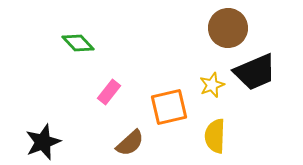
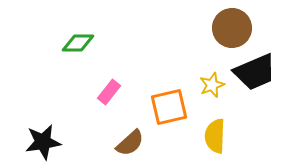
brown circle: moved 4 px right
green diamond: rotated 48 degrees counterclockwise
black star: rotated 12 degrees clockwise
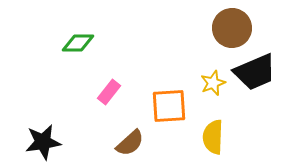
yellow star: moved 1 px right, 2 px up
orange square: moved 1 px up; rotated 9 degrees clockwise
yellow semicircle: moved 2 px left, 1 px down
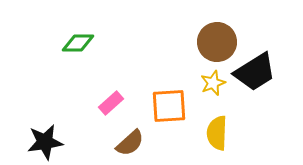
brown circle: moved 15 px left, 14 px down
black trapezoid: rotated 9 degrees counterclockwise
pink rectangle: moved 2 px right, 11 px down; rotated 10 degrees clockwise
yellow semicircle: moved 4 px right, 4 px up
black star: moved 2 px right
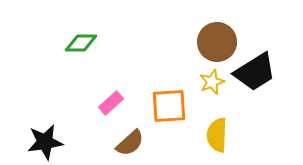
green diamond: moved 3 px right
yellow star: moved 1 px left, 1 px up
yellow semicircle: moved 2 px down
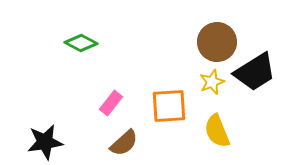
green diamond: rotated 28 degrees clockwise
pink rectangle: rotated 10 degrees counterclockwise
yellow semicircle: moved 4 px up; rotated 24 degrees counterclockwise
brown semicircle: moved 6 px left
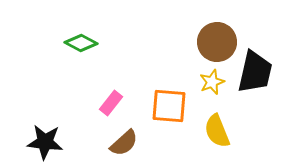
black trapezoid: rotated 45 degrees counterclockwise
orange square: rotated 9 degrees clockwise
black star: rotated 15 degrees clockwise
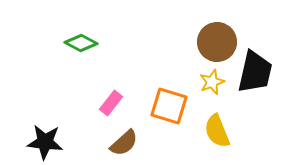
orange square: rotated 12 degrees clockwise
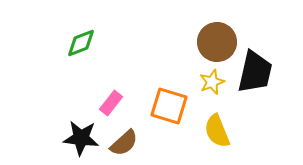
green diamond: rotated 48 degrees counterclockwise
black star: moved 36 px right, 4 px up
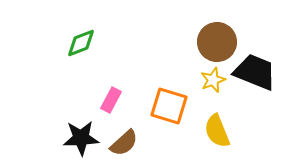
black trapezoid: rotated 81 degrees counterclockwise
yellow star: moved 1 px right, 2 px up
pink rectangle: moved 3 px up; rotated 10 degrees counterclockwise
black star: rotated 9 degrees counterclockwise
